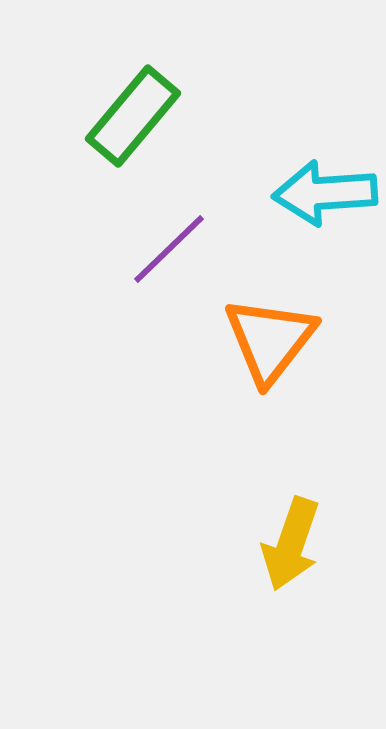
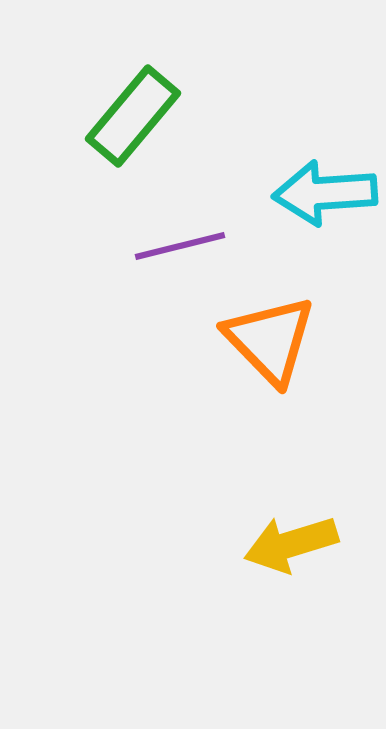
purple line: moved 11 px right, 3 px up; rotated 30 degrees clockwise
orange triangle: rotated 22 degrees counterclockwise
yellow arrow: rotated 54 degrees clockwise
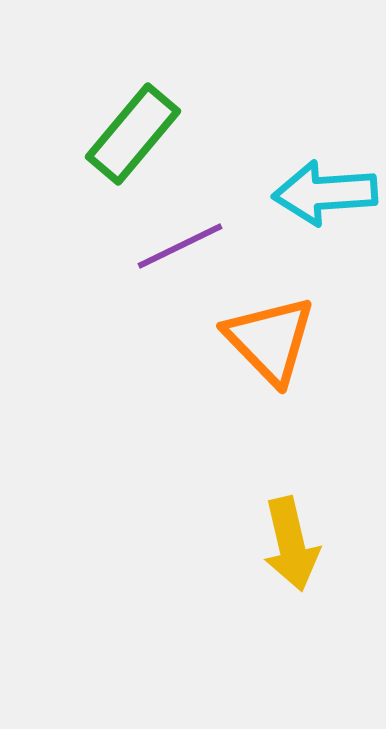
green rectangle: moved 18 px down
purple line: rotated 12 degrees counterclockwise
yellow arrow: rotated 86 degrees counterclockwise
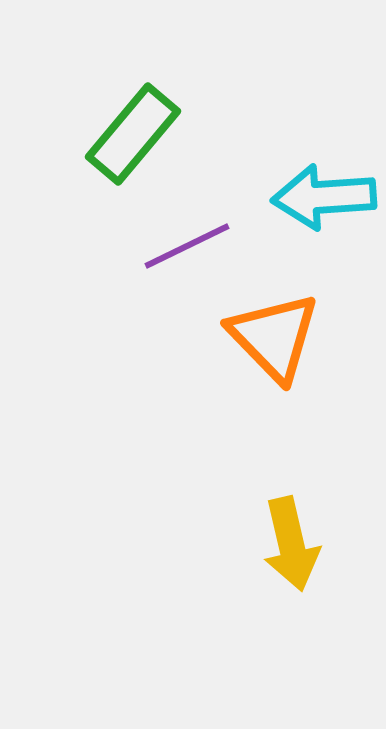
cyan arrow: moved 1 px left, 4 px down
purple line: moved 7 px right
orange triangle: moved 4 px right, 3 px up
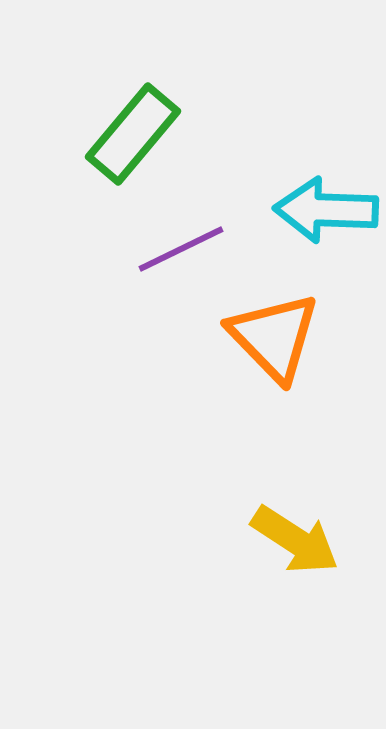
cyan arrow: moved 2 px right, 13 px down; rotated 6 degrees clockwise
purple line: moved 6 px left, 3 px down
yellow arrow: moved 4 px right, 4 px up; rotated 44 degrees counterclockwise
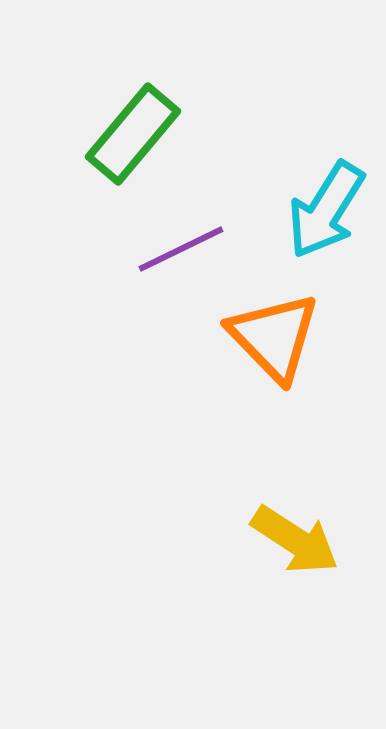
cyan arrow: rotated 60 degrees counterclockwise
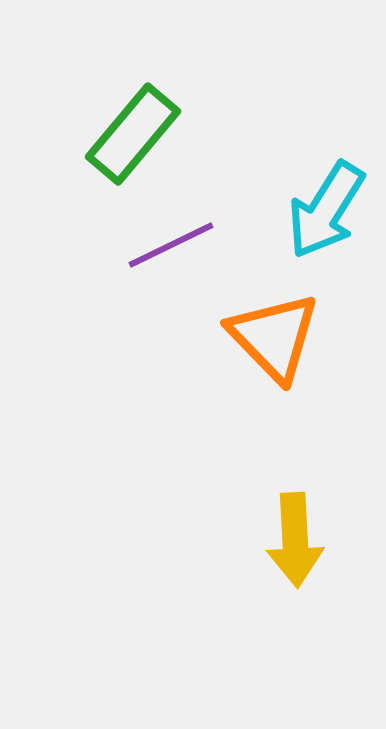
purple line: moved 10 px left, 4 px up
yellow arrow: rotated 54 degrees clockwise
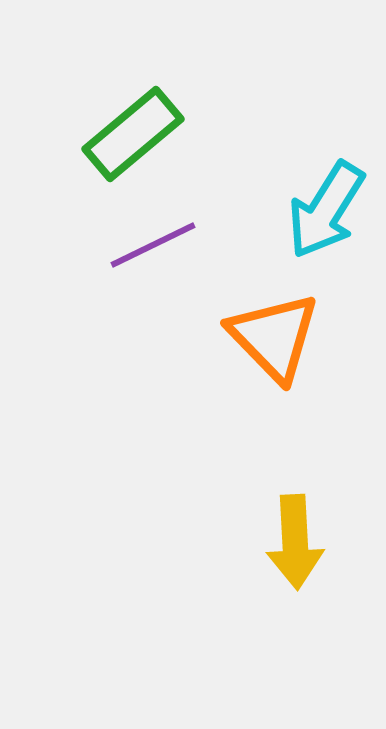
green rectangle: rotated 10 degrees clockwise
purple line: moved 18 px left
yellow arrow: moved 2 px down
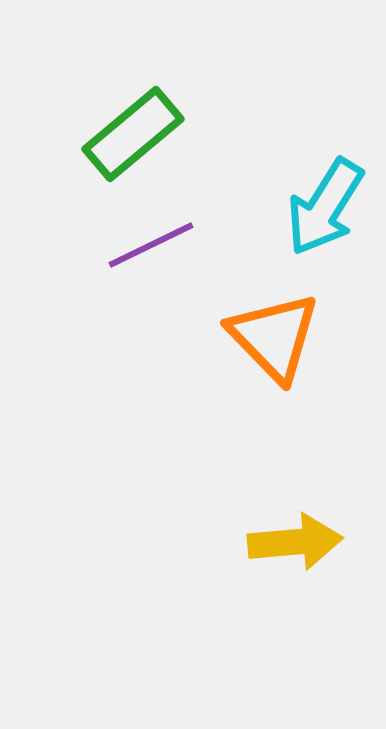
cyan arrow: moved 1 px left, 3 px up
purple line: moved 2 px left
yellow arrow: rotated 92 degrees counterclockwise
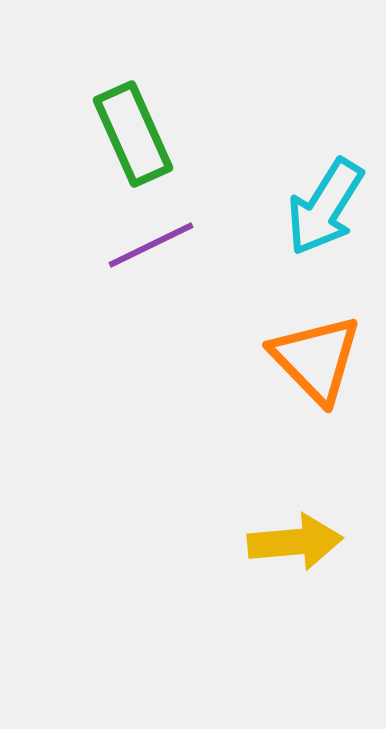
green rectangle: rotated 74 degrees counterclockwise
orange triangle: moved 42 px right, 22 px down
